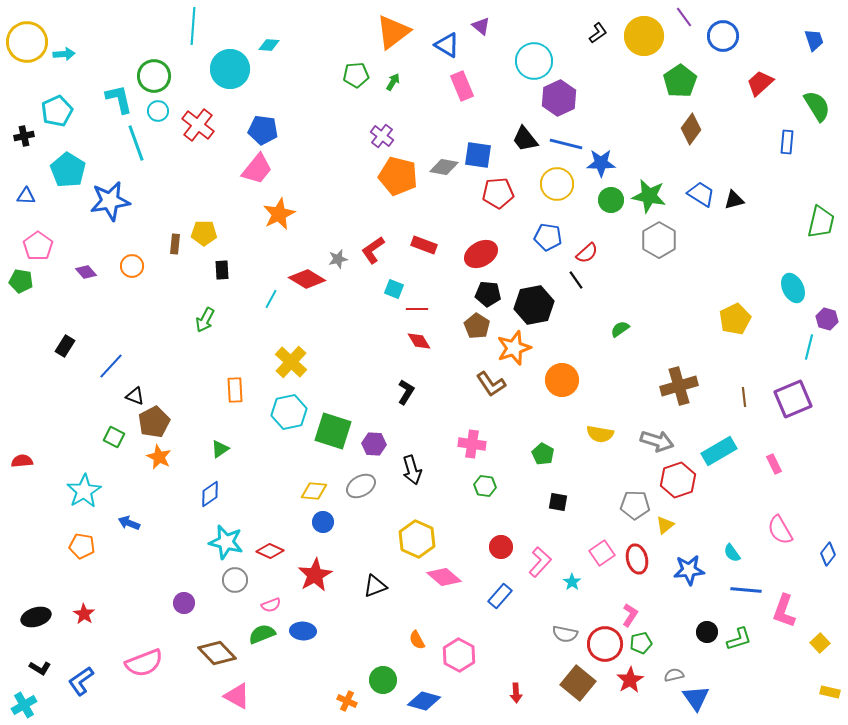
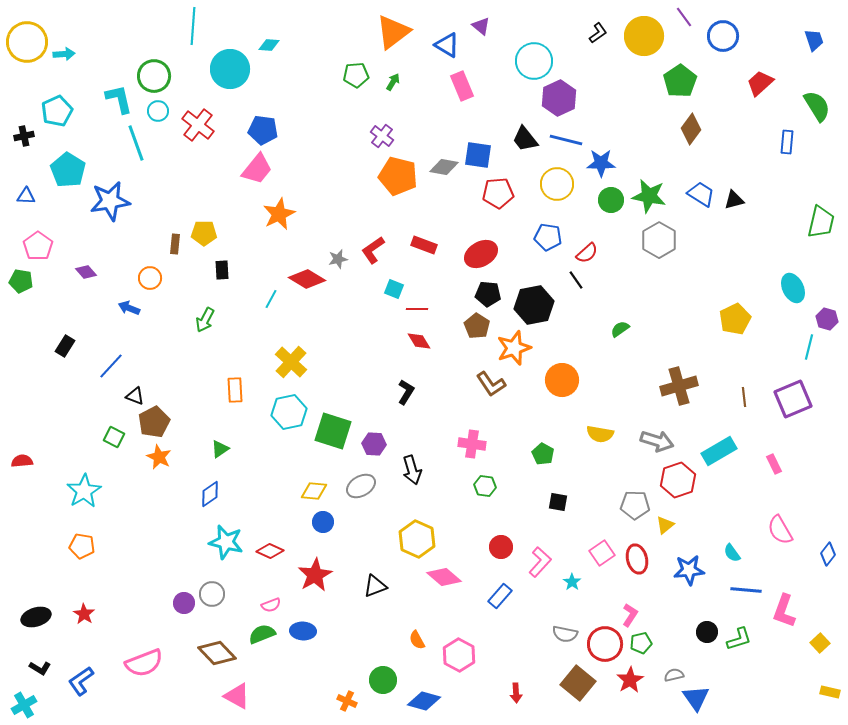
blue line at (566, 144): moved 4 px up
orange circle at (132, 266): moved 18 px right, 12 px down
blue arrow at (129, 523): moved 215 px up
gray circle at (235, 580): moved 23 px left, 14 px down
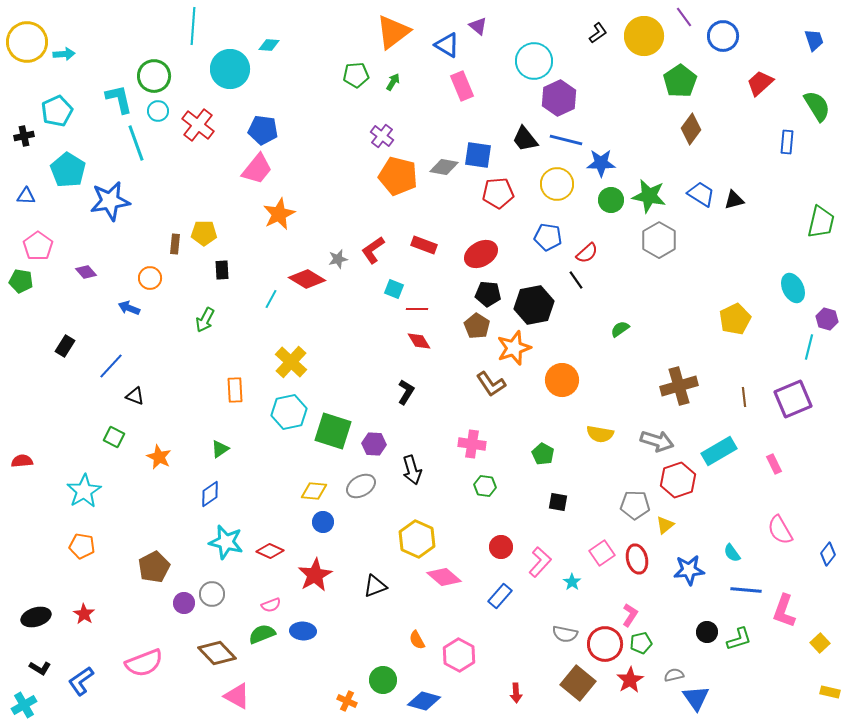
purple triangle at (481, 26): moved 3 px left
brown pentagon at (154, 422): moved 145 px down
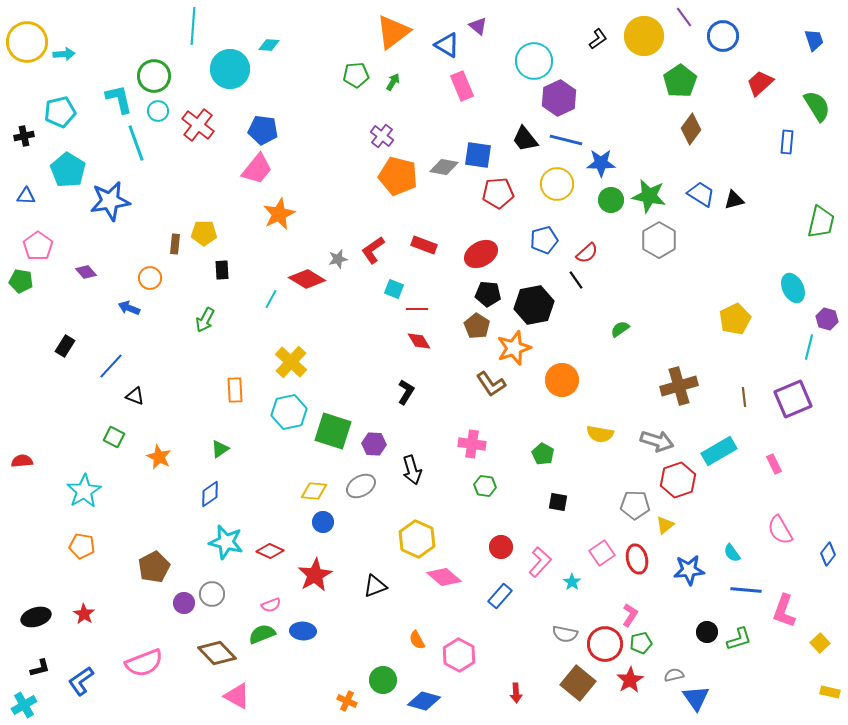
black L-shape at (598, 33): moved 6 px down
cyan pentagon at (57, 111): moved 3 px right, 1 px down; rotated 12 degrees clockwise
blue pentagon at (548, 237): moved 4 px left, 3 px down; rotated 24 degrees counterclockwise
black L-shape at (40, 668): rotated 45 degrees counterclockwise
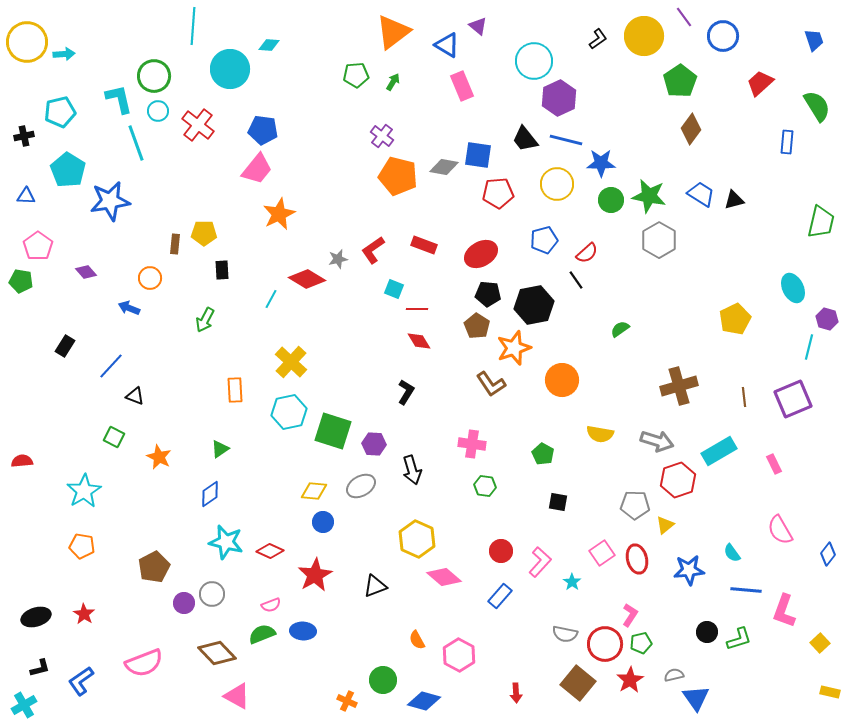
red circle at (501, 547): moved 4 px down
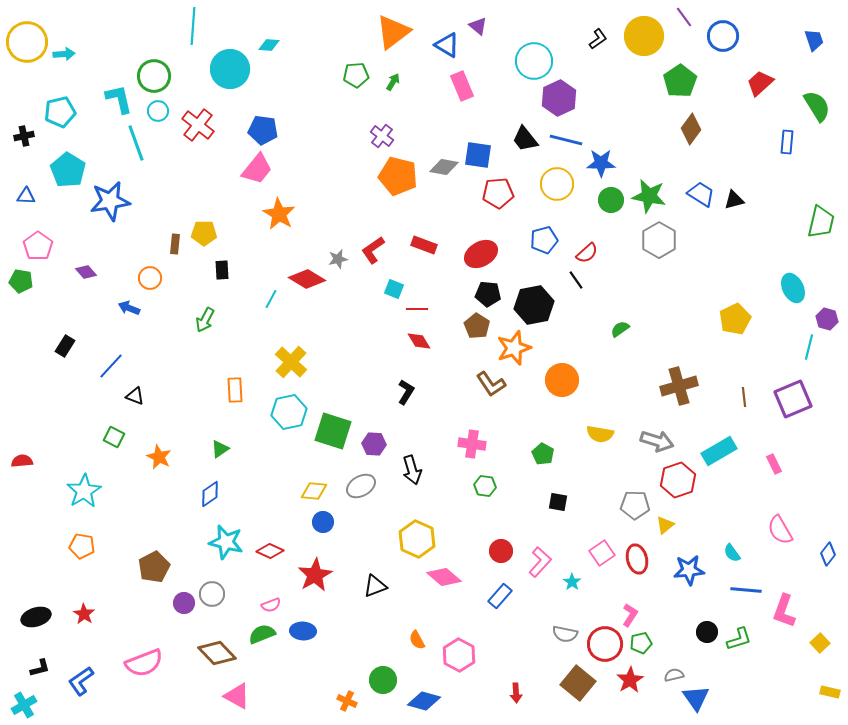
orange star at (279, 214): rotated 16 degrees counterclockwise
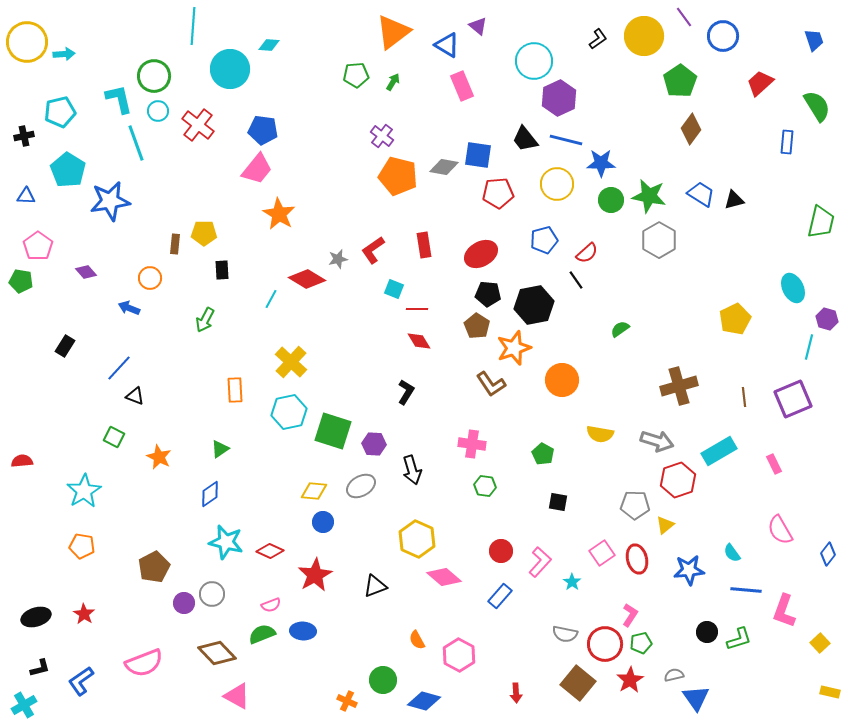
red rectangle at (424, 245): rotated 60 degrees clockwise
blue line at (111, 366): moved 8 px right, 2 px down
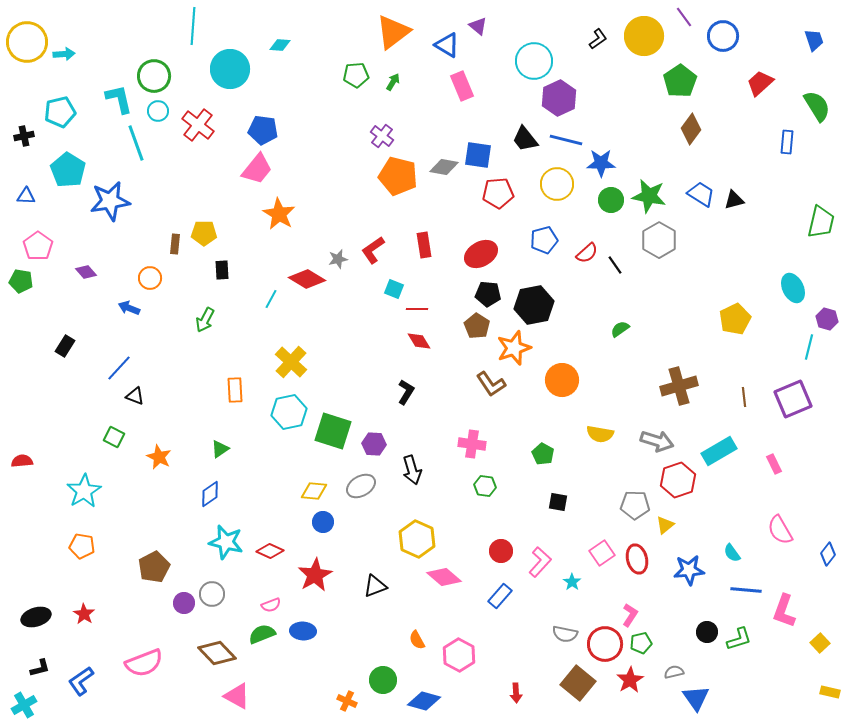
cyan diamond at (269, 45): moved 11 px right
black line at (576, 280): moved 39 px right, 15 px up
gray semicircle at (674, 675): moved 3 px up
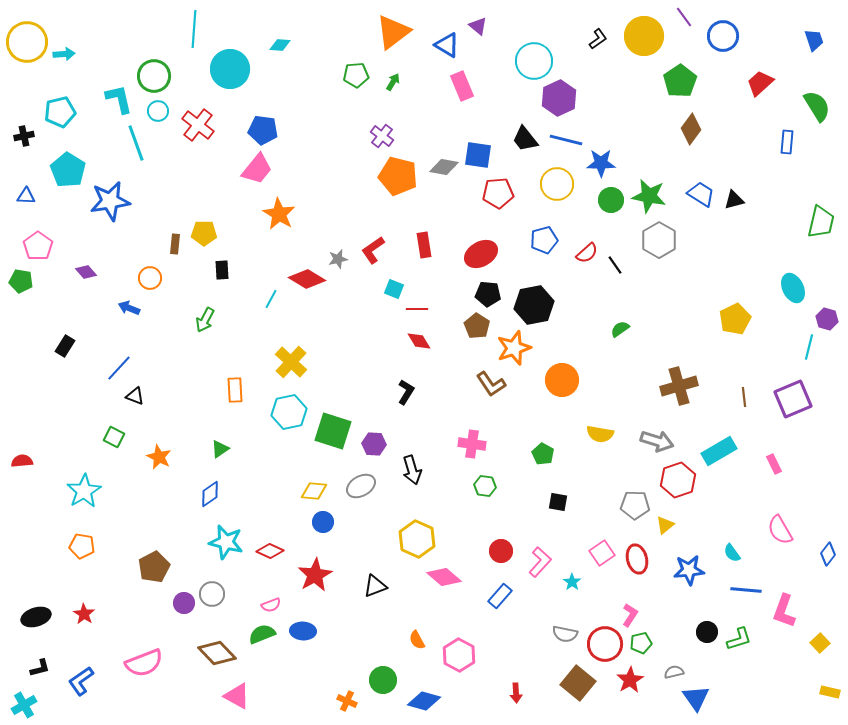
cyan line at (193, 26): moved 1 px right, 3 px down
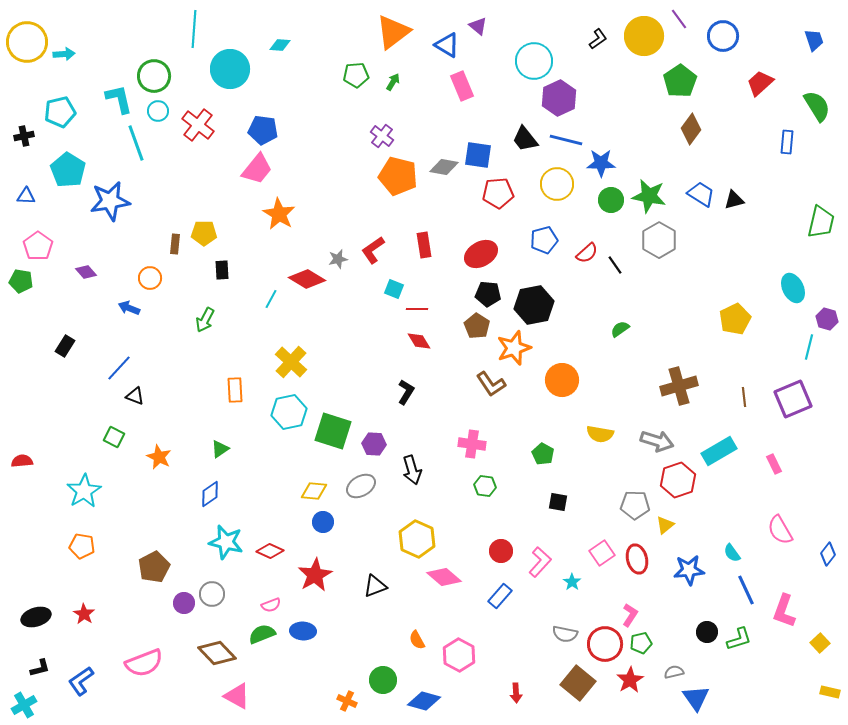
purple line at (684, 17): moved 5 px left, 2 px down
blue line at (746, 590): rotated 60 degrees clockwise
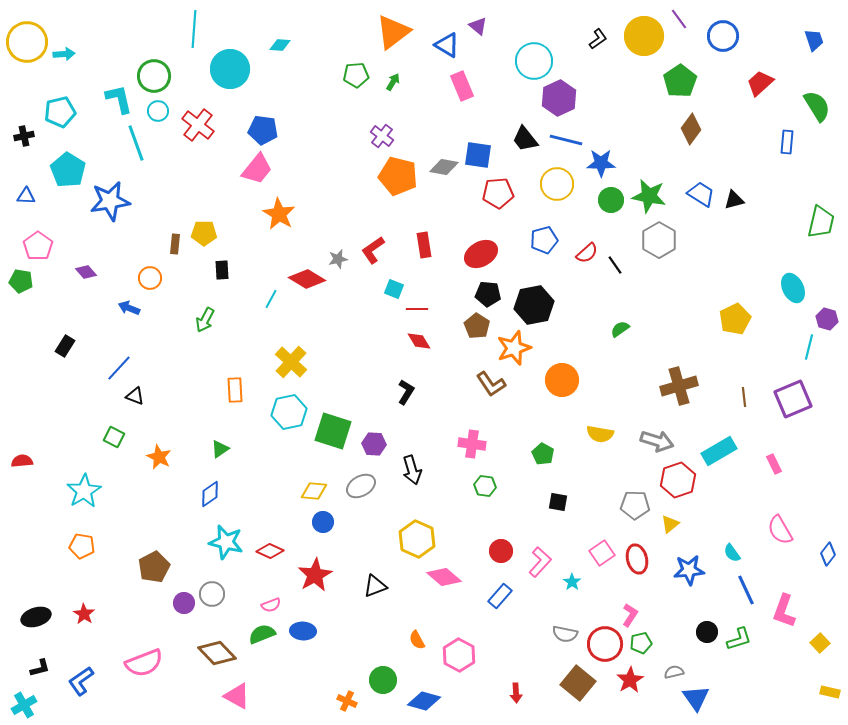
yellow triangle at (665, 525): moved 5 px right, 1 px up
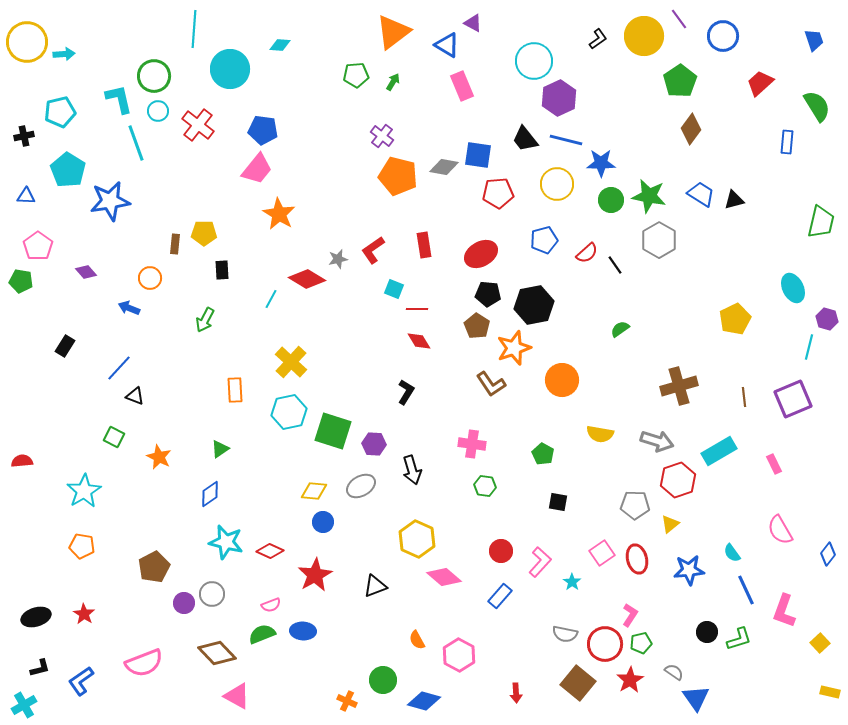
purple triangle at (478, 26): moved 5 px left, 3 px up; rotated 12 degrees counterclockwise
gray semicircle at (674, 672): rotated 48 degrees clockwise
